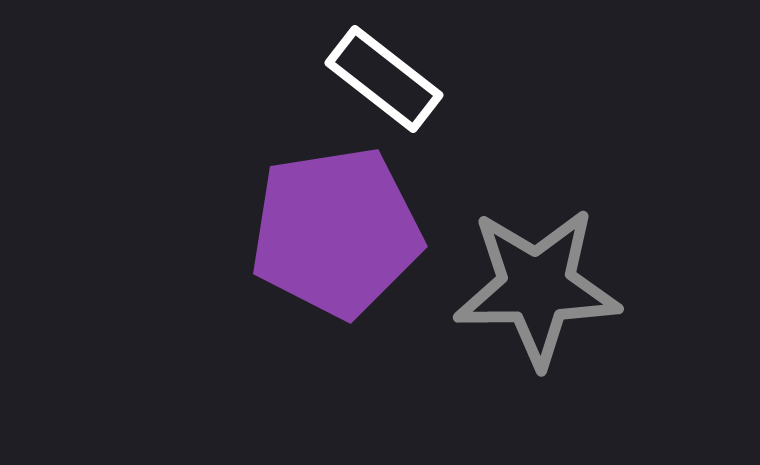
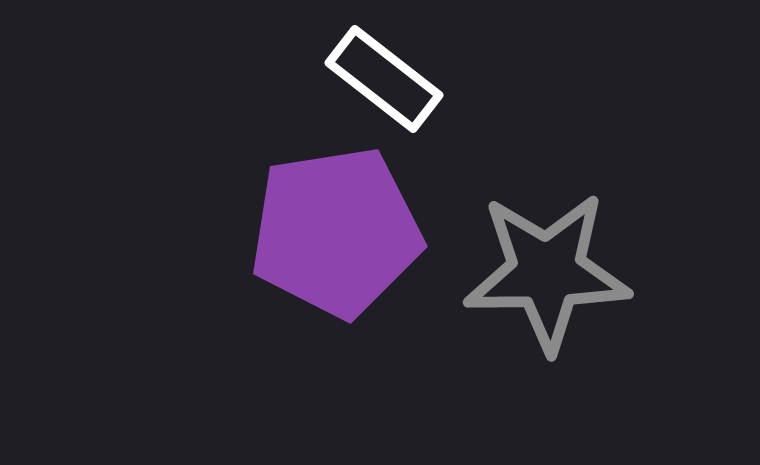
gray star: moved 10 px right, 15 px up
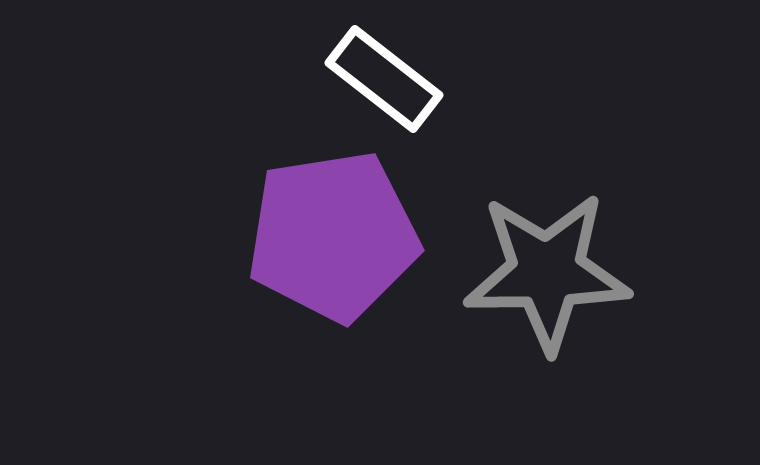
purple pentagon: moved 3 px left, 4 px down
